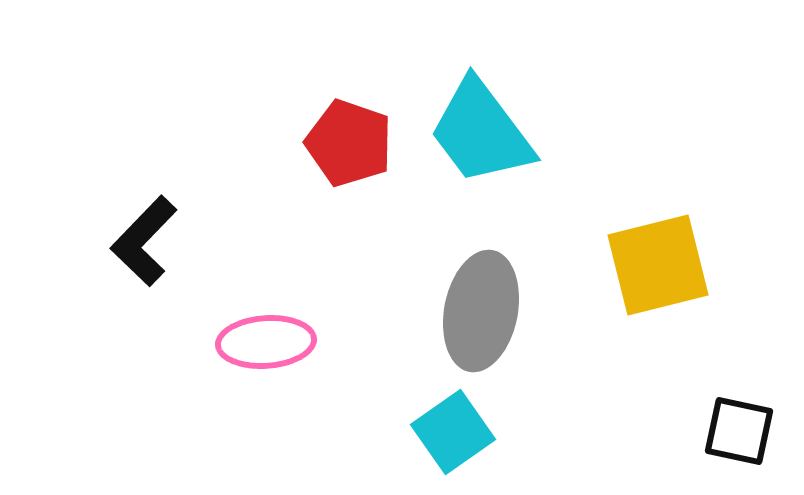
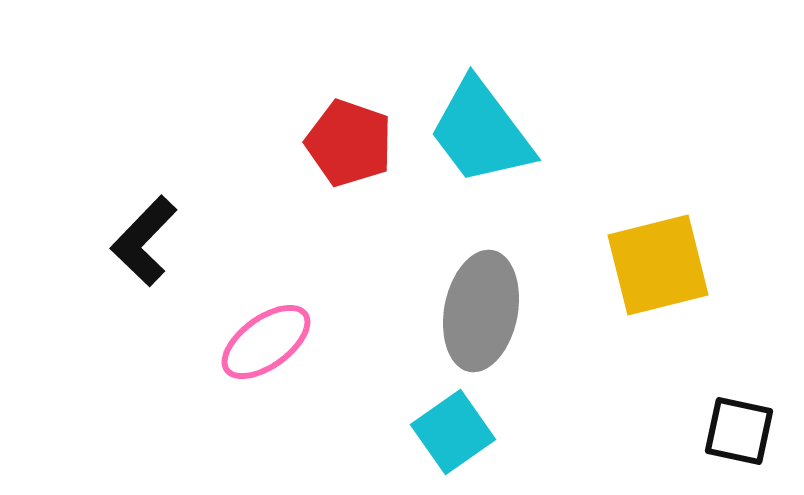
pink ellipse: rotated 32 degrees counterclockwise
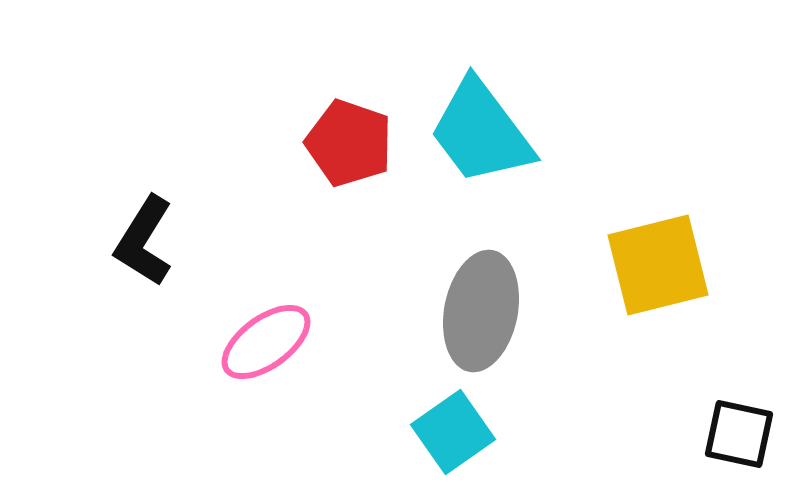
black L-shape: rotated 12 degrees counterclockwise
black square: moved 3 px down
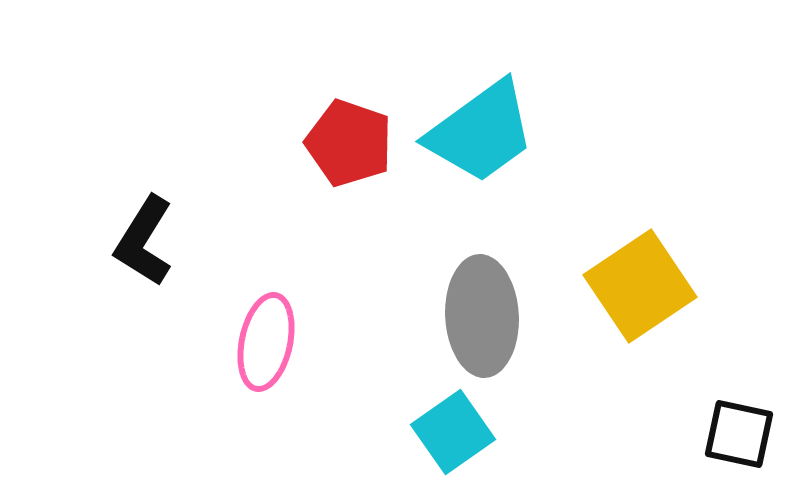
cyan trapezoid: rotated 89 degrees counterclockwise
yellow square: moved 18 px left, 21 px down; rotated 20 degrees counterclockwise
gray ellipse: moved 1 px right, 5 px down; rotated 14 degrees counterclockwise
pink ellipse: rotated 42 degrees counterclockwise
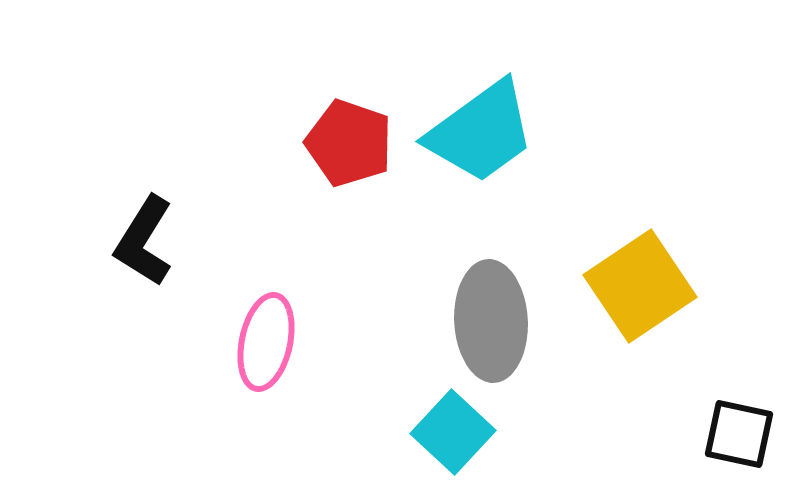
gray ellipse: moved 9 px right, 5 px down
cyan square: rotated 12 degrees counterclockwise
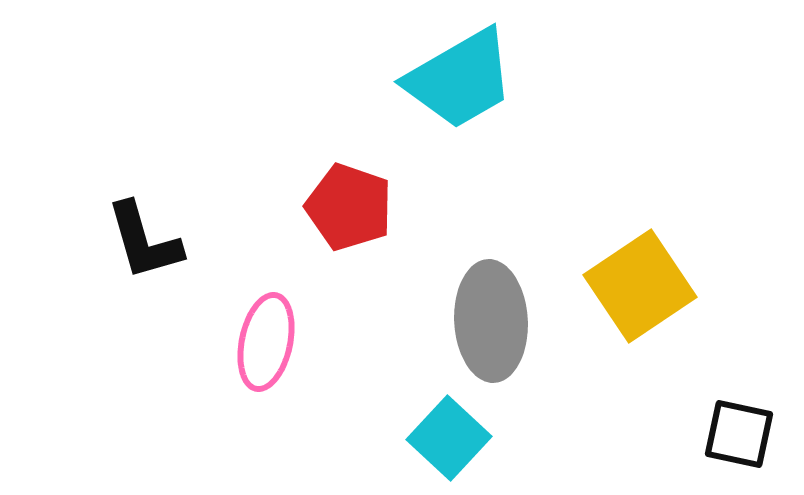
cyan trapezoid: moved 21 px left, 53 px up; rotated 6 degrees clockwise
red pentagon: moved 64 px down
black L-shape: rotated 48 degrees counterclockwise
cyan square: moved 4 px left, 6 px down
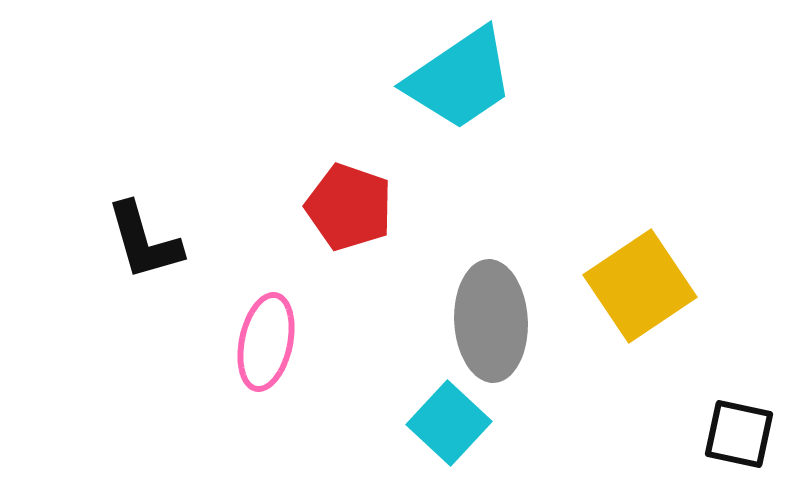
cyan trapezoid: rotated 4 degrees counterclockwise
cyan square: moved 15 px up
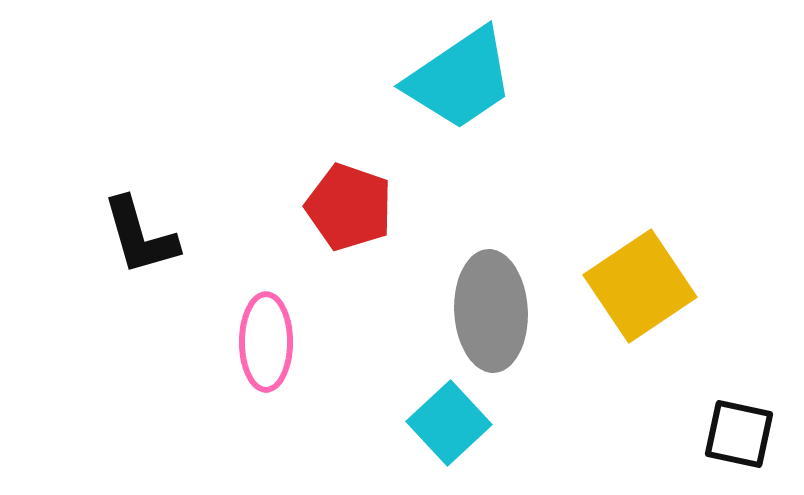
black L-shape: moved 4 px left, 5 px up
gray ellipse: moved 10 px up
pink ellipse: rotated 12 degrees counterclockwise
cyan square: rotated 4 degrees clockwise
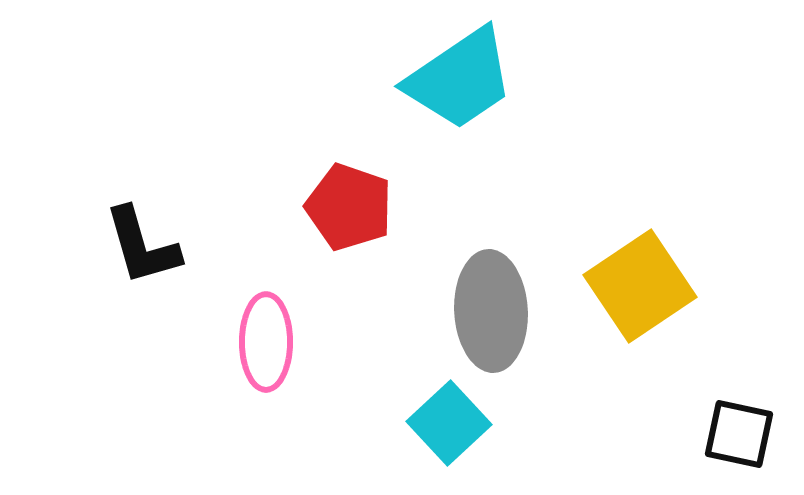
black L-shape: moved 2 px right, 10 px down
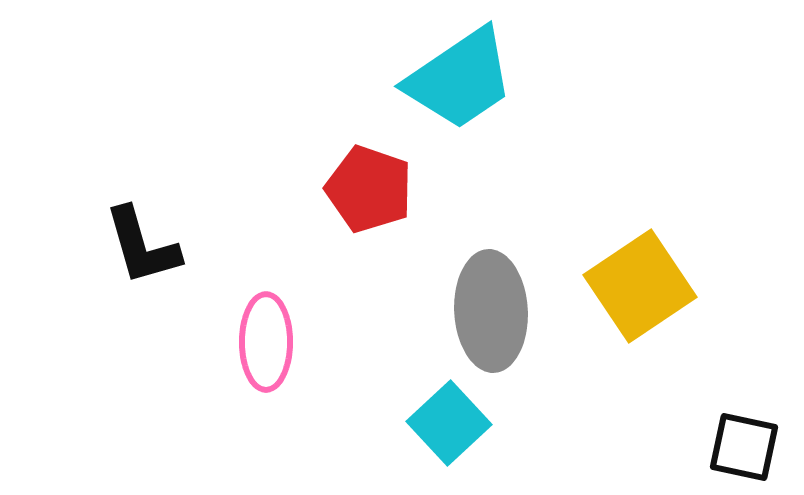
red pentagon: moved 20 px right, 18 px up
black square: moved 5 px right, 13 px down
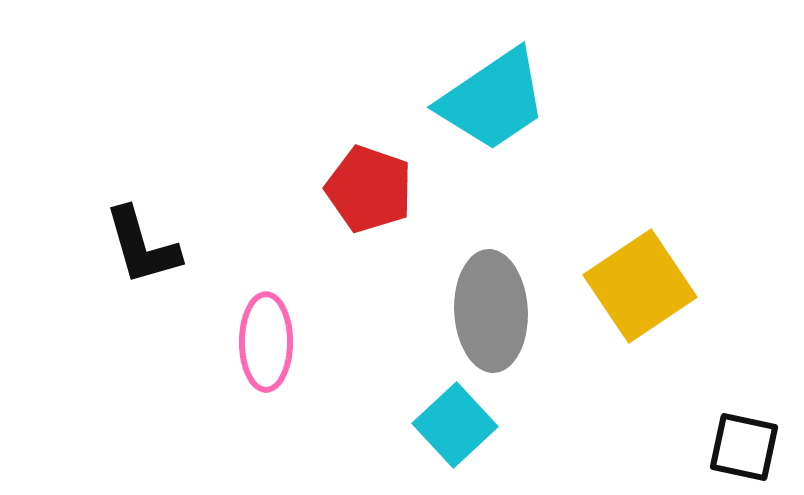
cyan trapezoid: moved 33 px right, 21 px down
cyan square: moved 6 px right, 2 px down
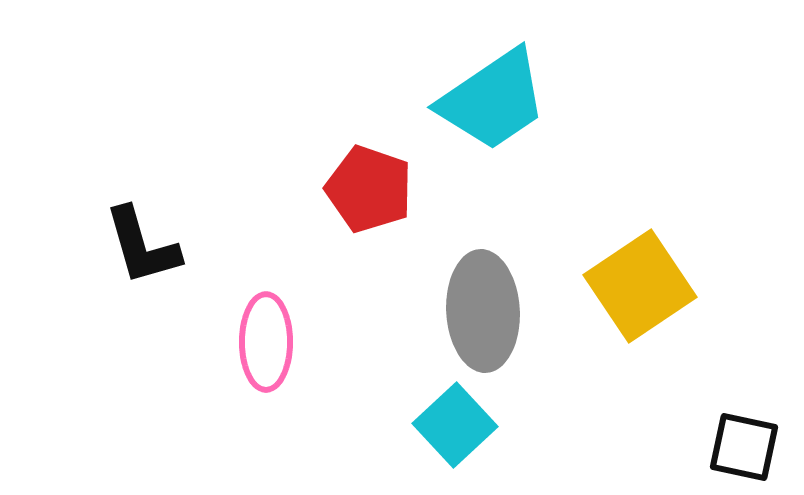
gray ellipse: moved 8 px left
